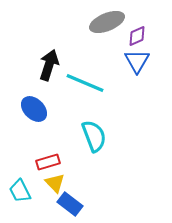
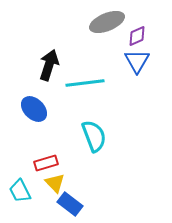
cyan line: rotated 30 degrees counterclockwise
red rectangle: moved 2 px left, 1 px down
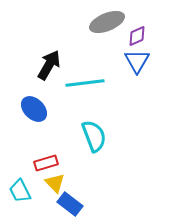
black arrow: rotated 12 degrees clockwise
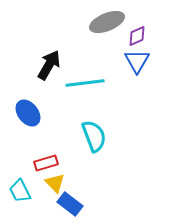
blue ellipse: moved 6 px left, 4 px down; rotated 8 degrees clockwise
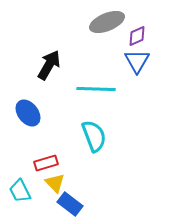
cyan line: moved 11 px right, 6 px down; rotated 9 degrees clockwise
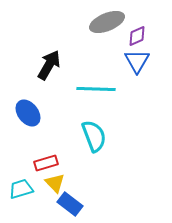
cyan trapezoid: moved 1 px right, 2 px up; rotated 100 degrees clockwise
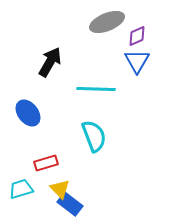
black arrow: moved 1 px right, 3 px up
yellow triangle: moved 5 px right, 6 px down
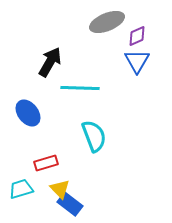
cyan line: moved 16 px left, 1 px up
